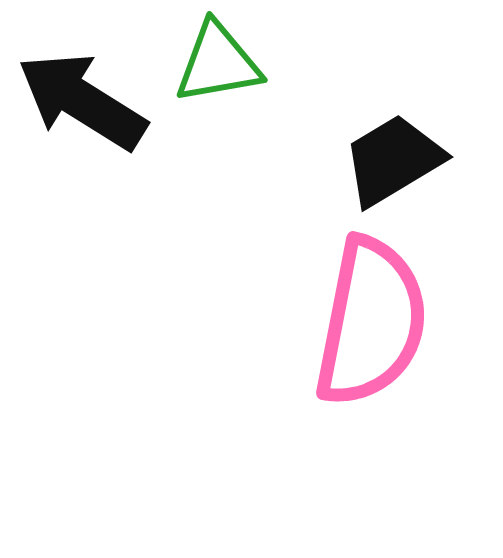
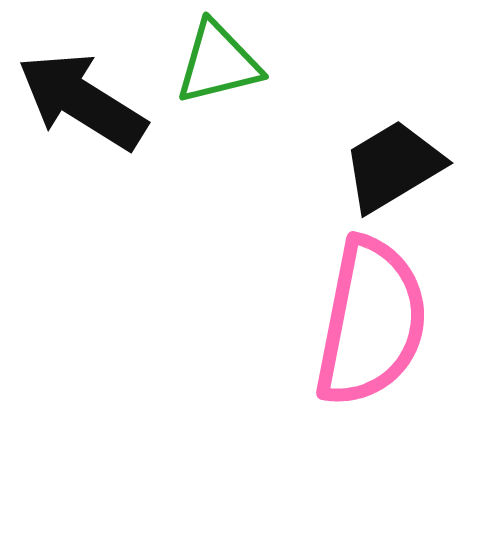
green triangle: rotated 4 degrees counterclockwise
black trapezoid: moved 6 px down
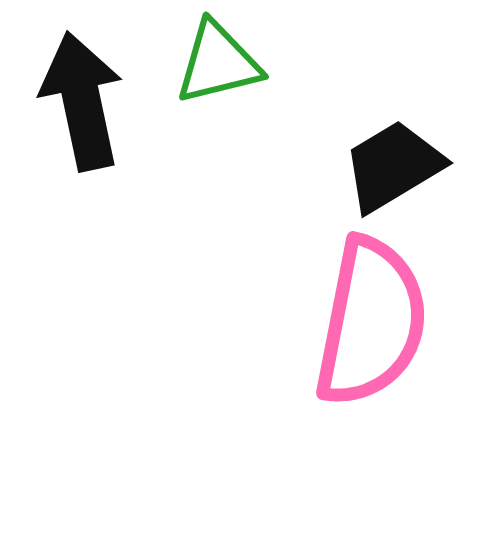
black arrow: rotated 46 degrees clockwise
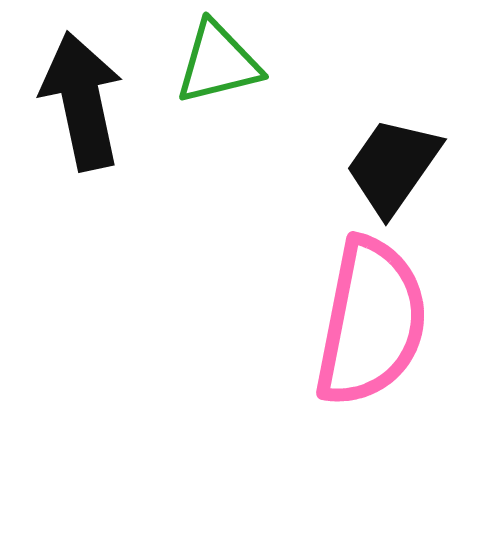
black trapezoid: rotated 24 degrees counterclockwise
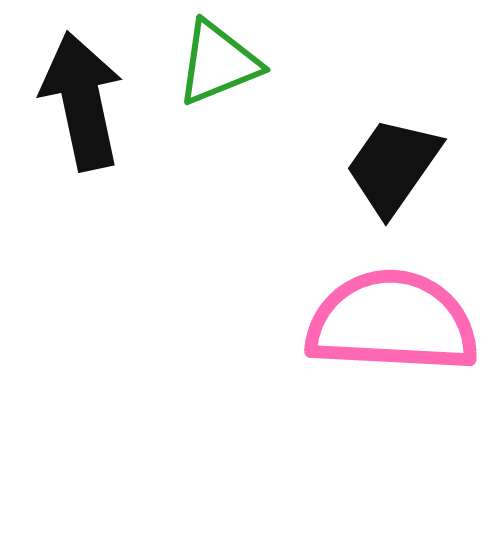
green triangle: rotated 8 degrees counterclockwise
pink semicircle: moved 21 px right; rotated 98 degrees counterclockwise
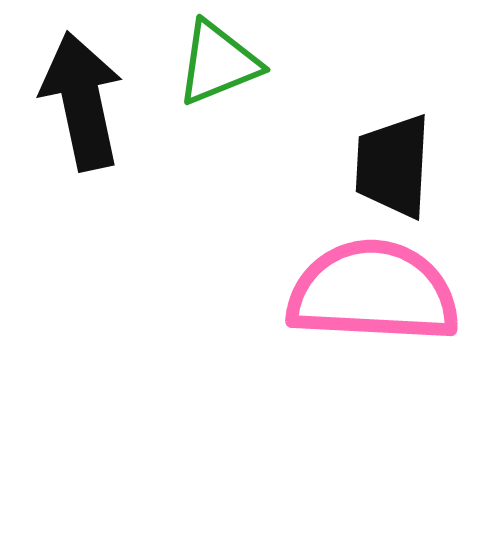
black trapezoid: rotated 32 degrees counterclockwise
pink semicircle: moved 19 px left, 30 px up
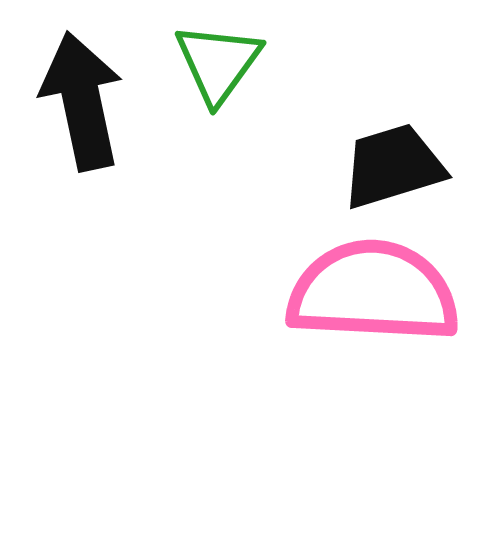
green triangle: rotated 32 degrees counterclockwise
black trapezoid: rotated 70 degrees clockwise
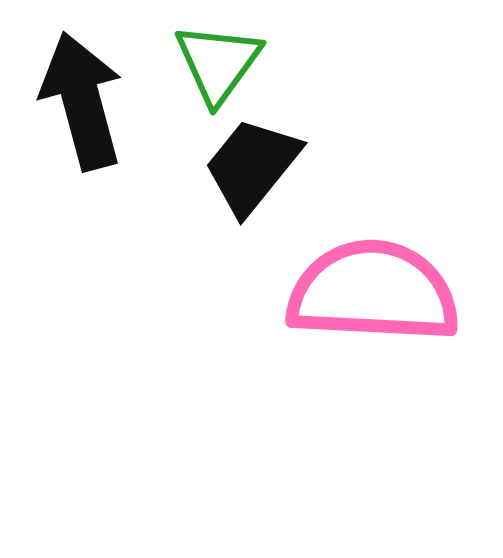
black arrow: rotated 3 degrees counterclockwise
black trapezoid: moved 141 px left; rotated 34 degrees counterclockwise
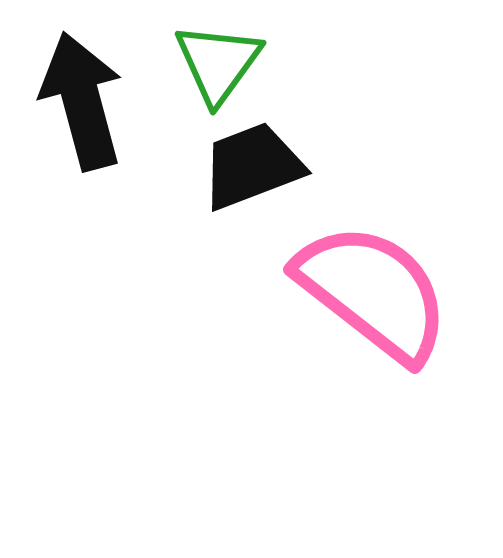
black trapezoid: rotated 30 degrees clockwise
pink semicircle: rotated 35 degrees clockwise
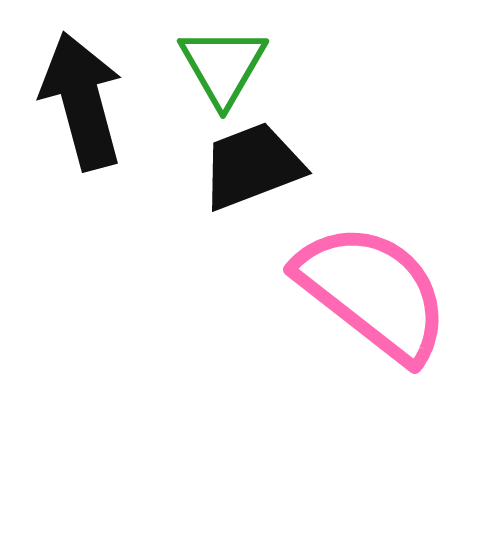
green triangle: moved 5 px right, 3 px down; rotated 6 degrees counterclockwise
